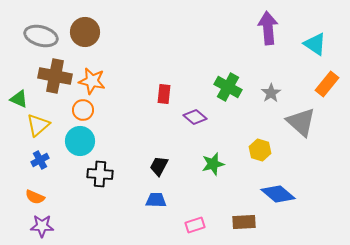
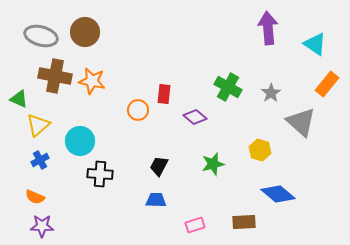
orange circle: moved 55 px right
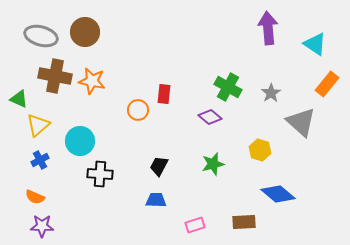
purple diamond: moved 15 px right
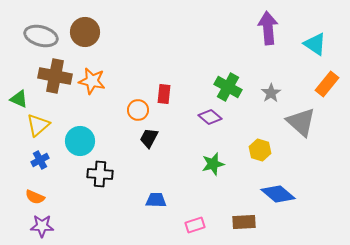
black trapezoid: moved 10 px left, 28 px up
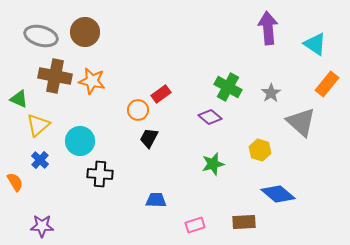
red rectangle: moved 3 px left; rotated 48 degrees clockwise
blue cross: rotated 18 degrees counterclockwise
orange semicircle: moved 20 px left, 15 px up; rotated 144 degrees counterclockwise
